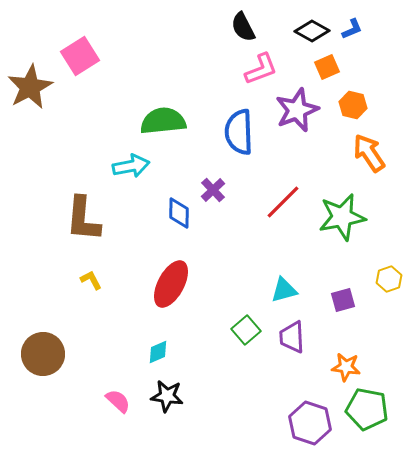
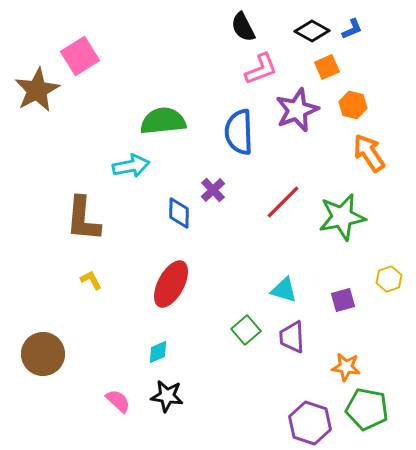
brown star: moved 7 px right, 3 px down
cyan triangle: rotated 32 degrees clockwise
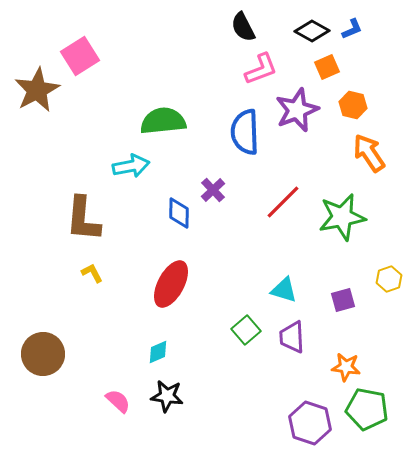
blue semicircle: moved 6 px right
yellow L-shape: moved 1 px right, 7 px up
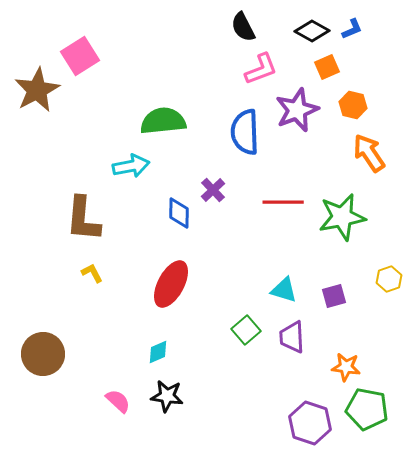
red line: rotated 45 degrees clockwise
purple square: moved 9 px left, 4 px up
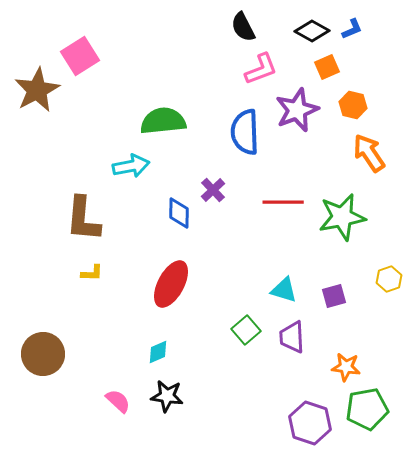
yellow L-shape: rotated 120 degrees clockwise
green pentagon: rotated 21 degrees counterclockwise
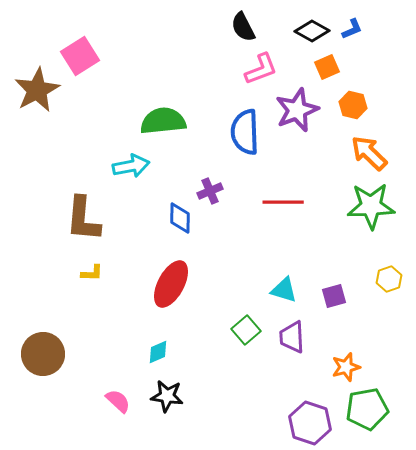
orange arrow: rotated 12 degrees counterclockwise
purple cross: moved 3 px left, 1 px down; rotated 20 degrees clockwise
blue diamond: moved 1 px right, 5 px down
green star: moved 29 px right, 11 px up; rotated 9 degrees clockwise
orange star: rotated 24 degrees counterclockwise
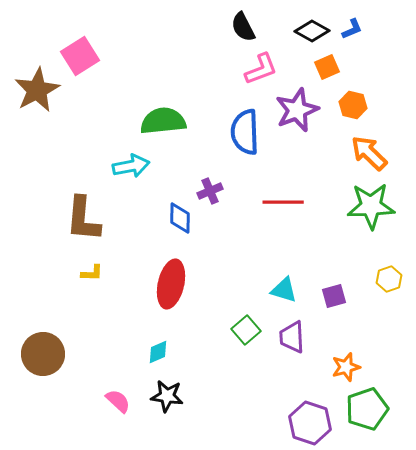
red ellipse: rotated 15 degrees counterclockwise
green pentagon: rotated 9 degrees counterclockwise
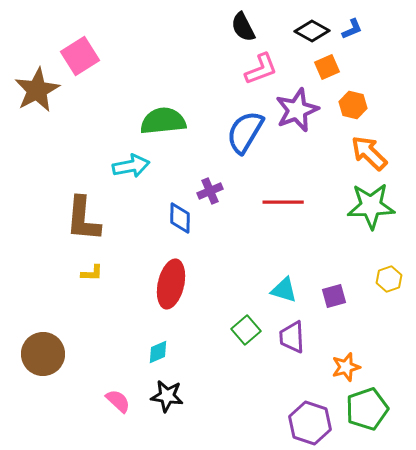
blue semicircle: rotated 33 degrees clockwise
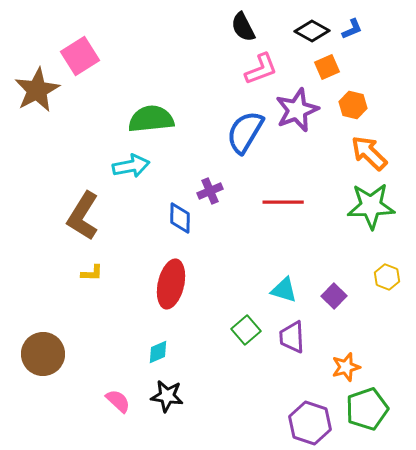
green semicircle: moved 12 px left, 2 px up
brown L-shape: moved 3 px up; rotated 27 degrees clockwise
yellow hexagon: moved 2 px left, 2 px up; rotated 20 degrees counterclockwise
purple square: rotated 30 degrees counterclockwise
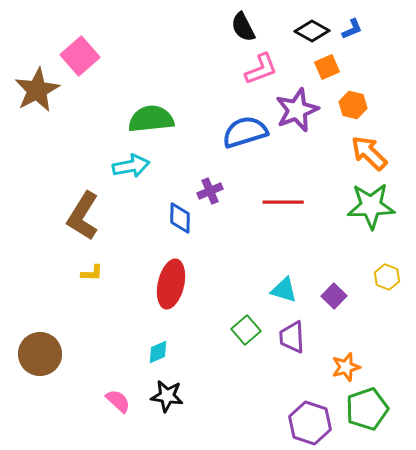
pink square: rotated 9 degrees counterclockwise
blue semicircle: rotated 42 degrees clockwise
brown circle: moved 3 px left
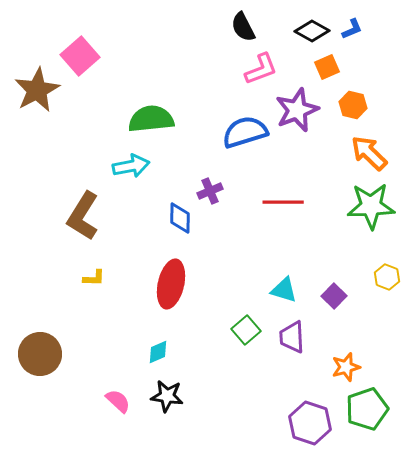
yellow L-shape: moved 2 px right, 5 px down
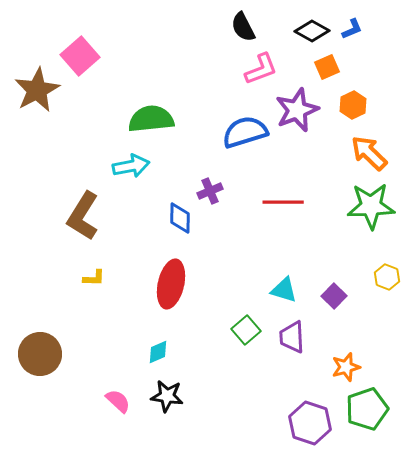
orange hexagon: rotated 20 degrees clockwise
